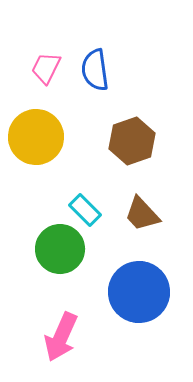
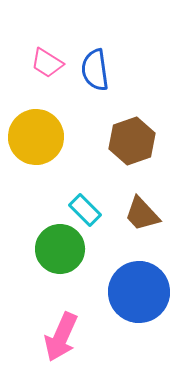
pink trapezoid: moved 1 px right, 5 px up; rotated 84 degrees counterclockwise
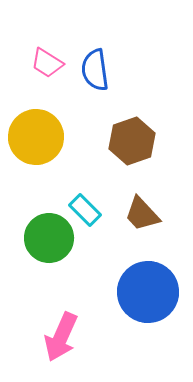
green circle: moved 11 px left, 11 px up
blue circle: moved 9 px right
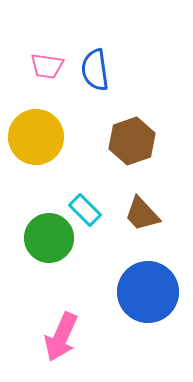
pink trapezoid: moved 3 px down; rotated 24 degrees counterclockwise
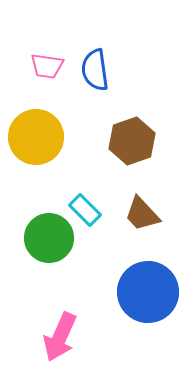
pink arrow: moved 1 px left
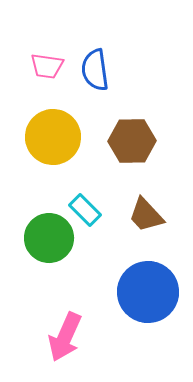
yellow circle: moved 17 px right
brown hexagon: rotated 18 degrees clockwise
brown trapezoid: moved 4 px right, 1 px down
pink arrow: moved 5 px right
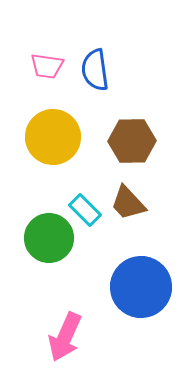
brown trapezoid: moved 18 px left, 12 px up
blue circle: moved 7 px left, 5 px up
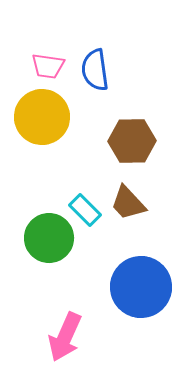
pink trapezoid: moved 1 px right
yellow circle: moved 11 px left, 20 px up
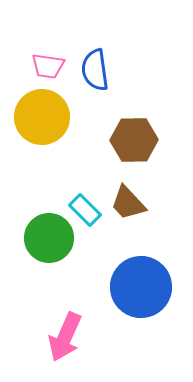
brown hexagon: moved 2 px right, 1 px up
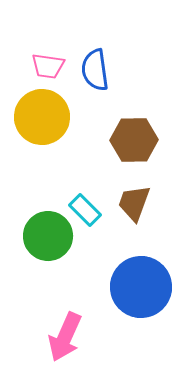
brown trapezoid: moved 6 px right; rotated 63 degrees clockwise
green circle: moved 1 px left, 2 px up
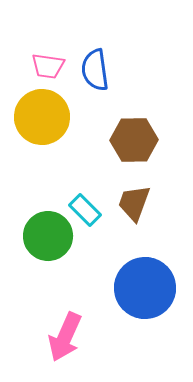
blue circle: moved 4 px right, 1 px down
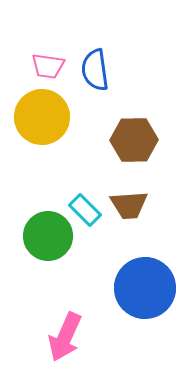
brown trapezoid: moved 5 px left, 2 px down; rotated 114 degrees counterclockwise
